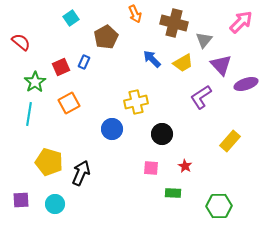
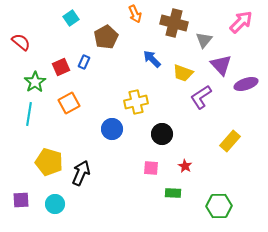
yellow trapezoid: moved 10 px down; rotated 50 degrees clockwise
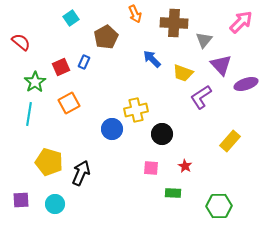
brown cross: rotated 12 degrees counterclockwise
yellow cross: moved 8 px down
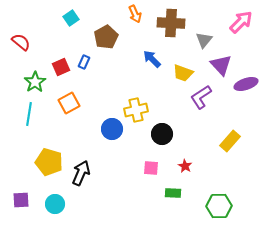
brown cross: moved 3 px left
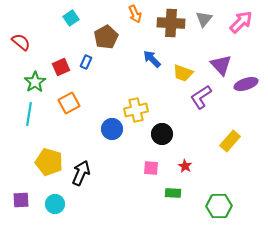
gray triangle: moved 21 px up
blue rectangle: moved 2 px right
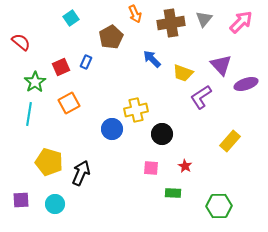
brown cross: rotated 12 degrees counterclockwise
brown pentagon: moved 5 px right
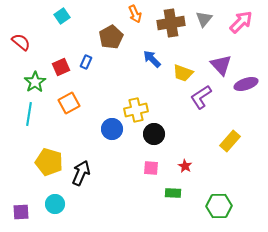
cyan square: moved 9 px left, 2 px up
black circle: moved 8 px left
purple square: moved 12 px down
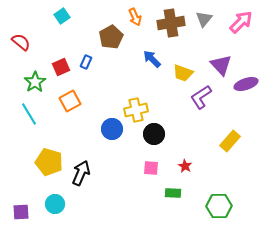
orange arrow: moved 3 px down
orange square: moved 1 px right, 2 px up
cyan line: rotated 40 degrees counterclockwise
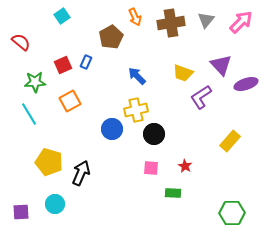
gray triangle: moved 2 px right, 1 px down
blue arrow: moved 15 px left, 17 px down
red square: moved 2 px right, 2 px up
green star: rotated 30 degrees clockwise
green hexagon: moved 13 px right, 7 px down
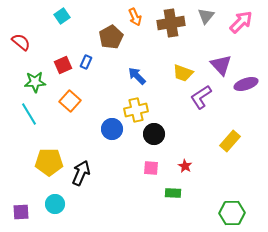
gray triangle: moved 4 px up
orange square: rotated 20 degrees counterclockwise
yellow pentagon: rotated 16 degrees counterclockwise
